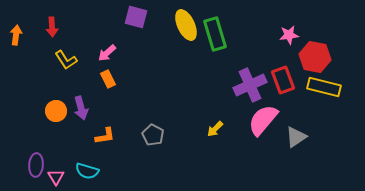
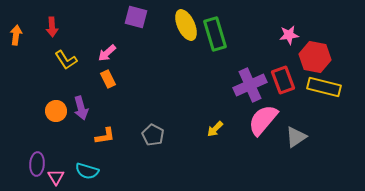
purple ellipse: moved 1 px right, 1 px up
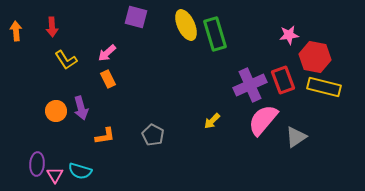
orange arrow: moved 4 px up; rotated 12 degrees counterclockwise
yellow arrow: moved 3 px left, 8 px up
cyan semicircle: moved 7 px left
pink triangle: moved 1 px left, 2 px up
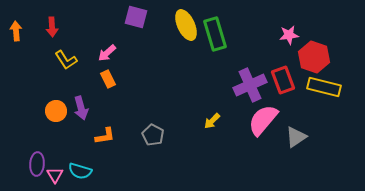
red hexagon: moved 1 px left; rotated 8 degrees clockwise
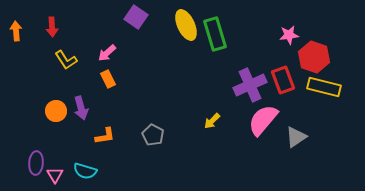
purple square: rotated 20 degrees clockwise
purple ellipse: moved 1 px left, 1 px up
cyan semicircle: moved 5 px right
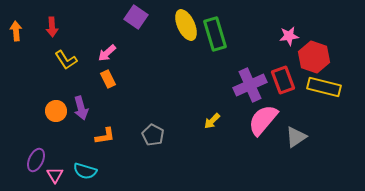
pink star: moved 1 px down
purple ellipse: moved 3 px up; rotated 20 degrees clockwise
